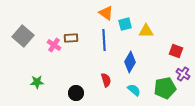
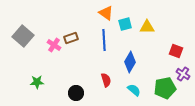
yellow triangle: moved 1 px right, 4 px up
brown rectangle: rotated 16 degrees counterclockwise
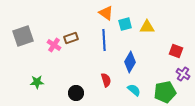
gray square: rotated 30 degrees clockwise
green pentagon: moved 4 px down
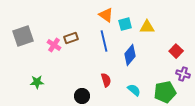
orange triangle: moved 2 px down
blue line: moved 1 px down; rotated 10 degrees counterclockwise
red square: rotated 24 degrees clockwise
blue diamond: moved 7 px up; rotated 10 degrees clockwise
purple cross: rotated 16 degrees counterclockwise
black circle: moved 6 px right, 3 px down
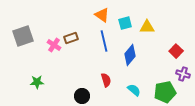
orange triangle: moved 4 px left
cyan square: moved 1 px up
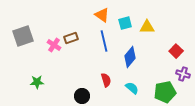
blue diamond: moved 2 px down
cyan semicircle: moved 2 px left, 2 px up
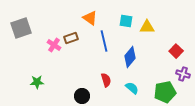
orange triangle: moved 12 px left, 3 px down
cyan square: moved 1 px right, 2 px up; rotated 24 degrees clockwise
gray square: moved 2 px left, 8 px up
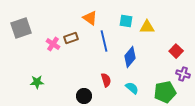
pink cross: moved 1 px left, 1 px up
black circle: moved 2 px right
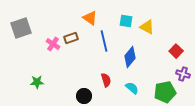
yellow triangle: rotated 28 degrees clockwise
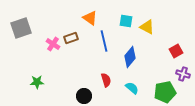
red square: rotated 16 degrees clockwise
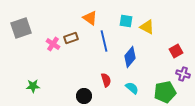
green star: moved 4 px left, 4 px down
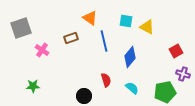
pink cross: moved 11 px left, 6 px down
